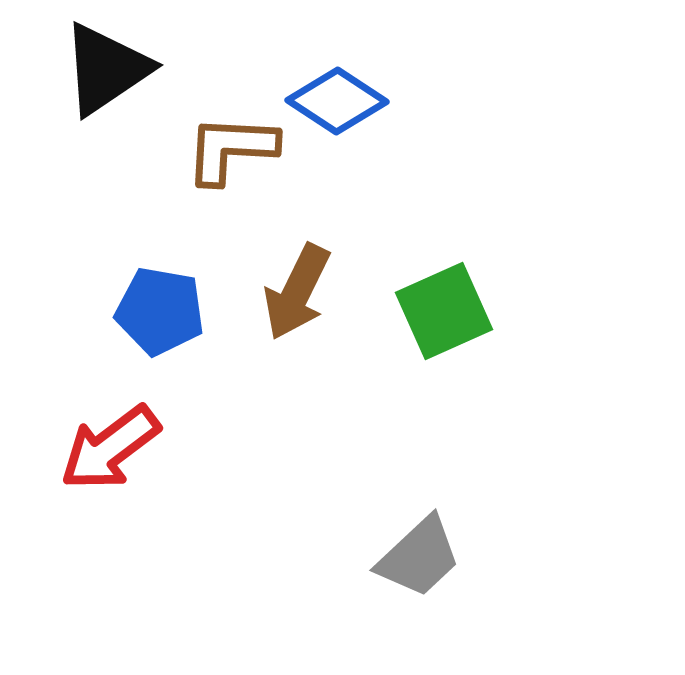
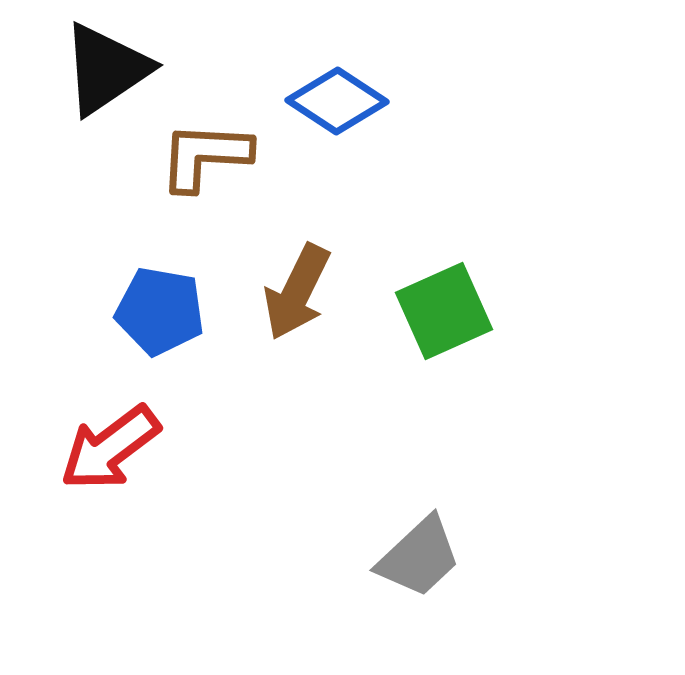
brown L-shape: moved 26 px left, 7 px down
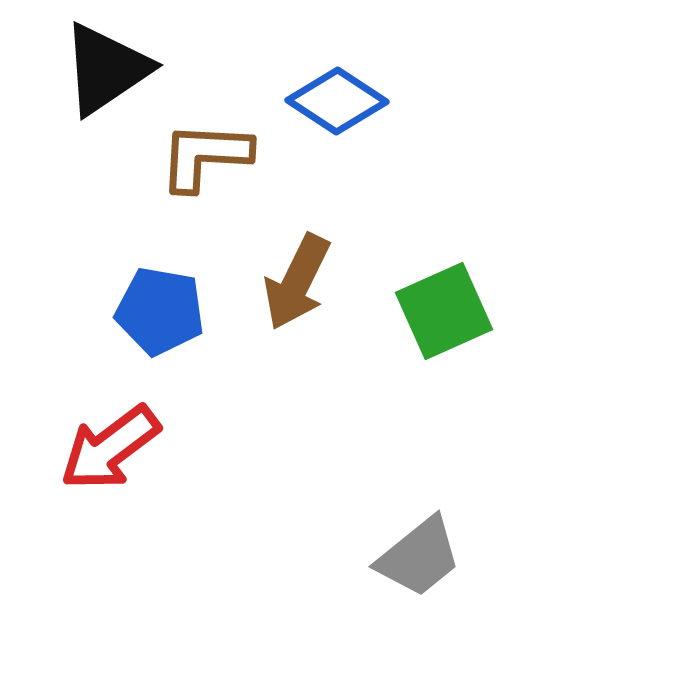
brown arrow: moved 10 px up
gray trapezoid: rotated 4 degrees clockwise
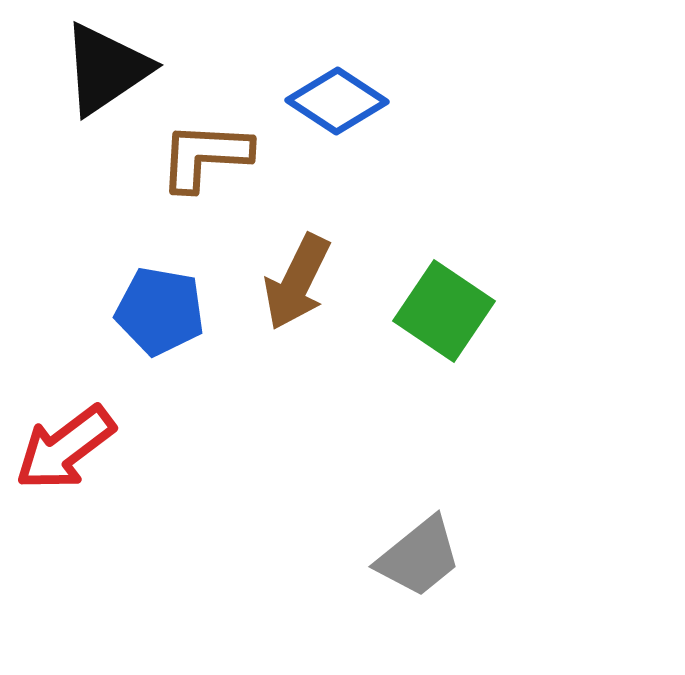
green square: rotated 32 degrees counterclockwise
red arrow: moved 45 px left
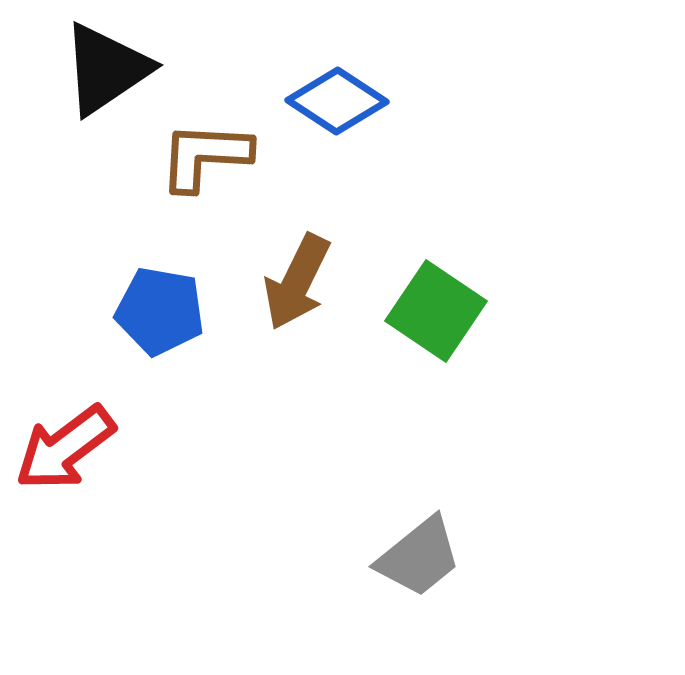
green square: moved 8 px left
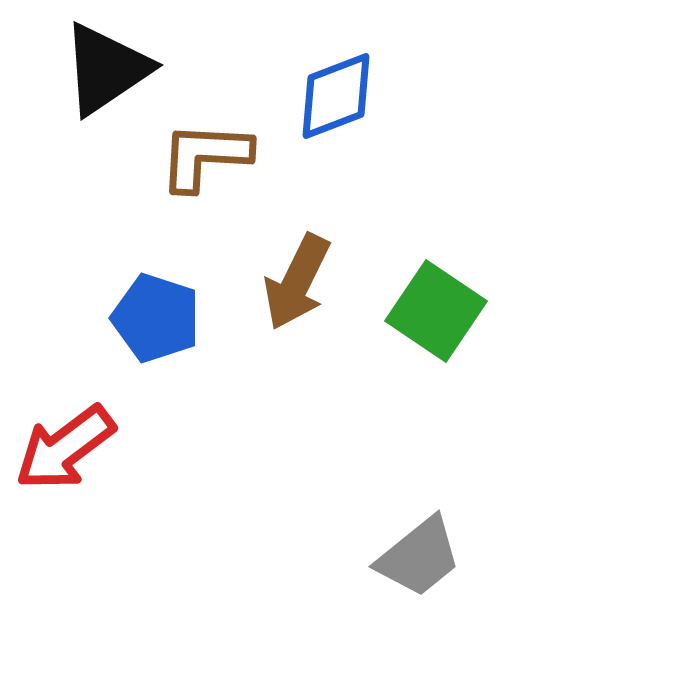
blue diamond: moved 1 px left, 5 px up; rotated 54 degrees counterclockwise
blue pentagon: moved 4 px left, 7 px down; rotated 8 degrees clockwise
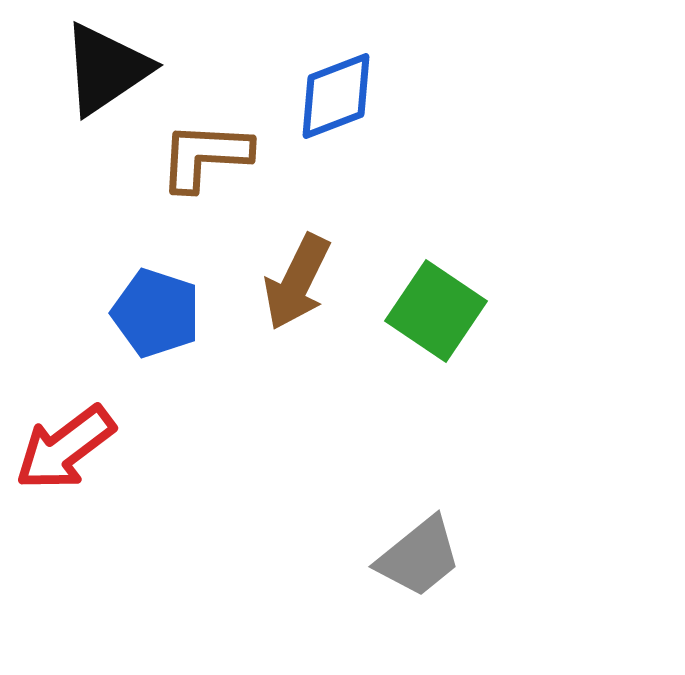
blue pentagon: moved 5 px up
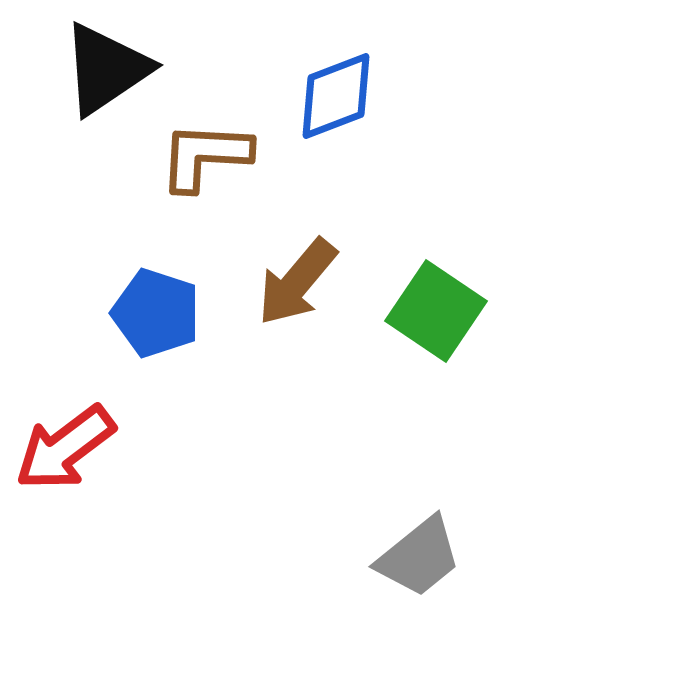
brown arrow: rotated 14 degrees clockwise
